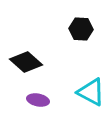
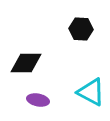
black diamond: moved 1 px down; rotated 40 degrees counterclockwise
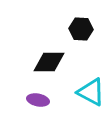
black diamond: moved 23 px right, 1 px up
